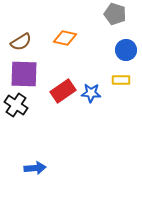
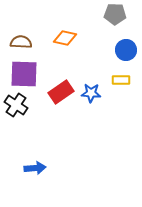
gray pentagon: rotated 15 degrees counterclockwise
brown semicircle: rotated 145 degrees counterclockwise
red rectangle: moved 2 px left, 1 px down
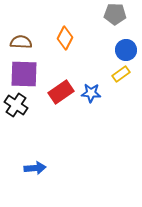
orange diamond: rotated 75 degrees counterclockwise
yellow rectangle: moved 6 px up; rotated 36 degrees counterclockwise
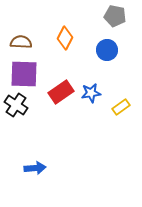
gray pentagon: moved 2 px down; rotated 10 degrees clockwise
blue circle: moved 19 px left
yellow rectangle: moved 33 px down
blue star: rotated 12 degrees counterclockwise
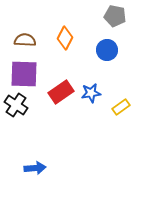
brown semicircle: moved 4 px right, 2 px up
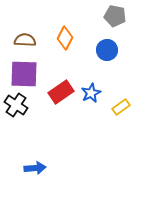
blue star: rotated 18 degrees counterclockwise
